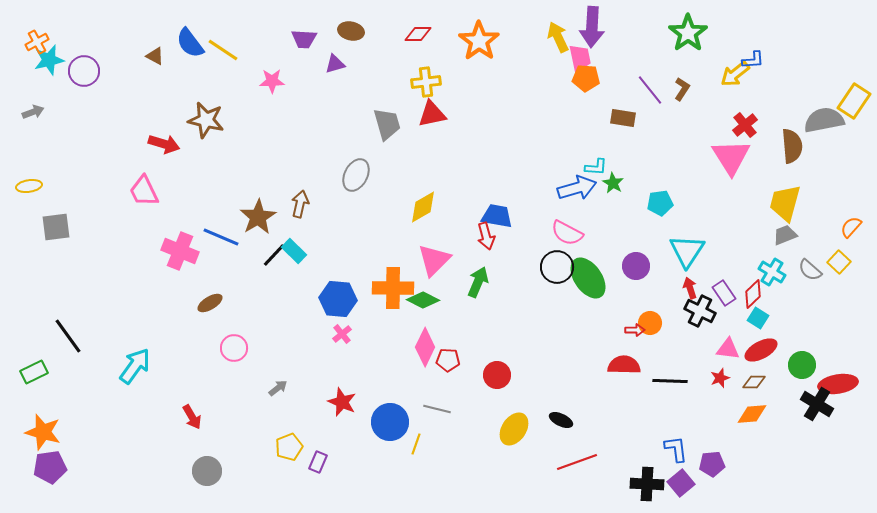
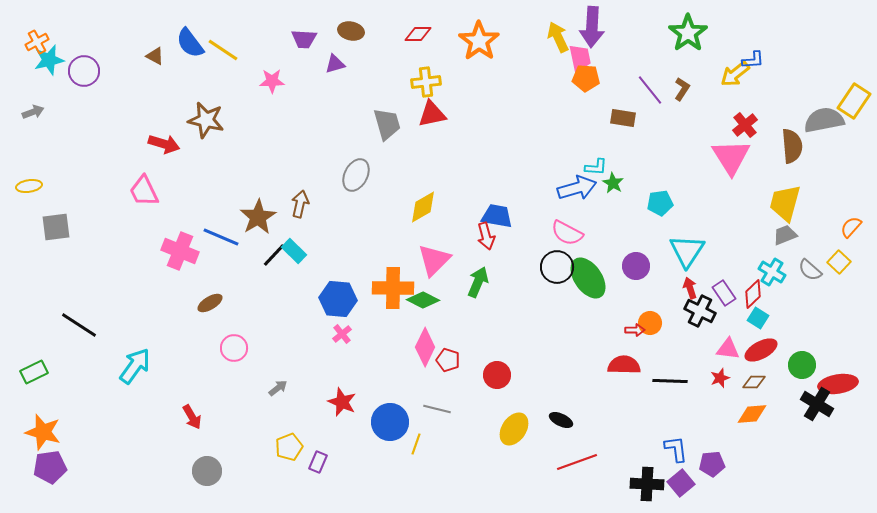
black line at (68, 336): moved 11 px right, 11 px up; rotated 21 degrees counterclockwise
red pentagon at (448, 360): rotated 15 degrees clockwise
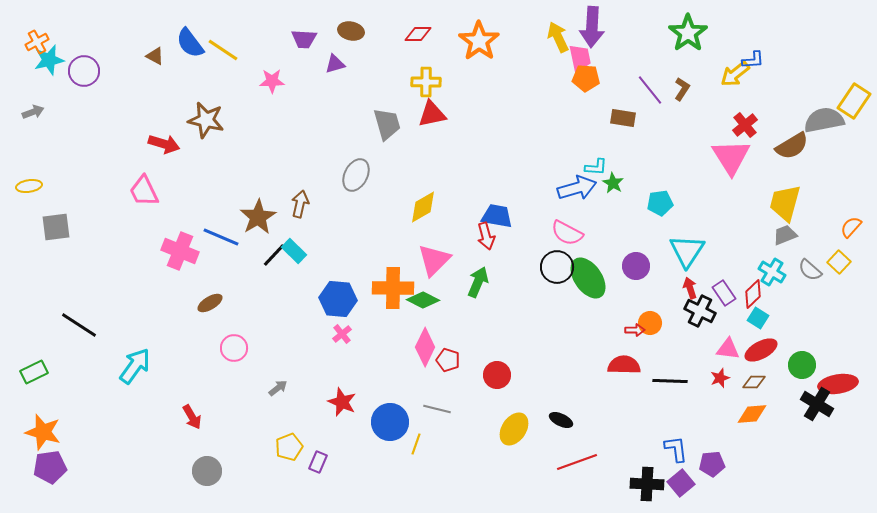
yellow cross at (426, 82): rotated 8 degrees clockwise
brown semicircle at (792, 146): rotated 64 degrees clockwise
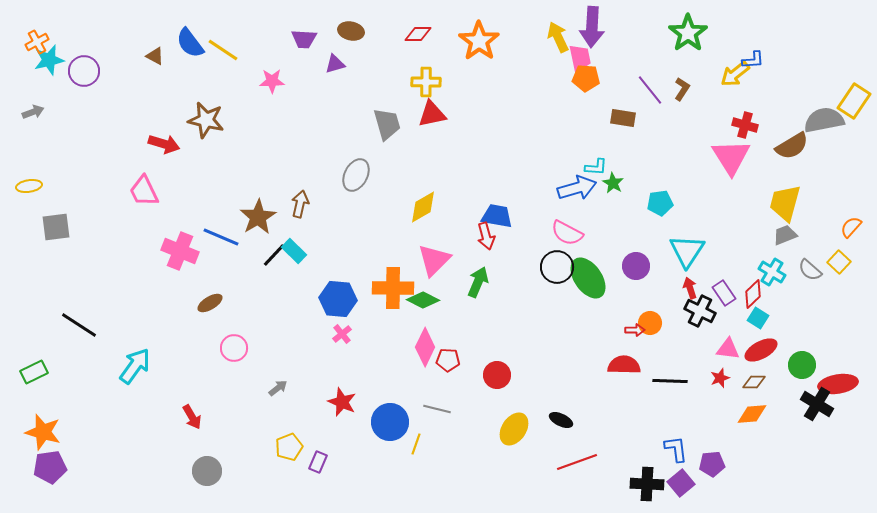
red cross at (745, 125): rotated 35 degrees counterclockwise
red pentagon at (448, 360): rotated 15 degrees counterclockwise
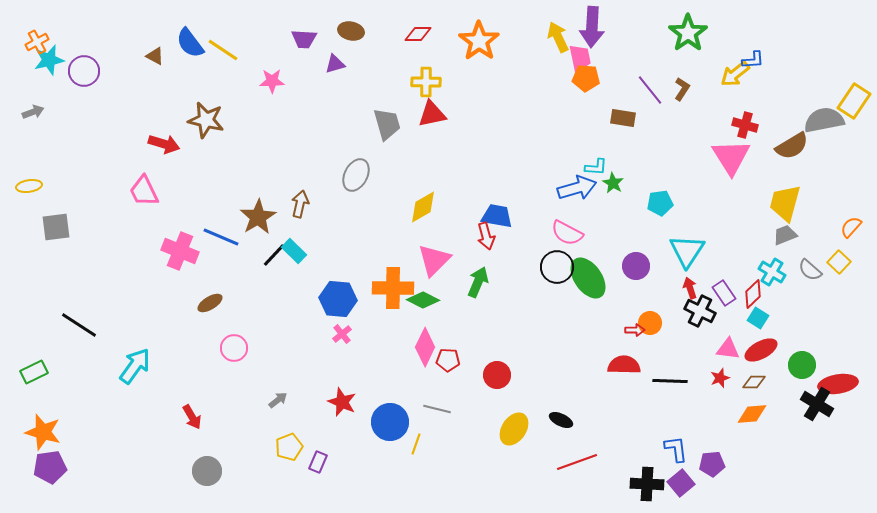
gray arrow at (278, 388): moved 12 px down
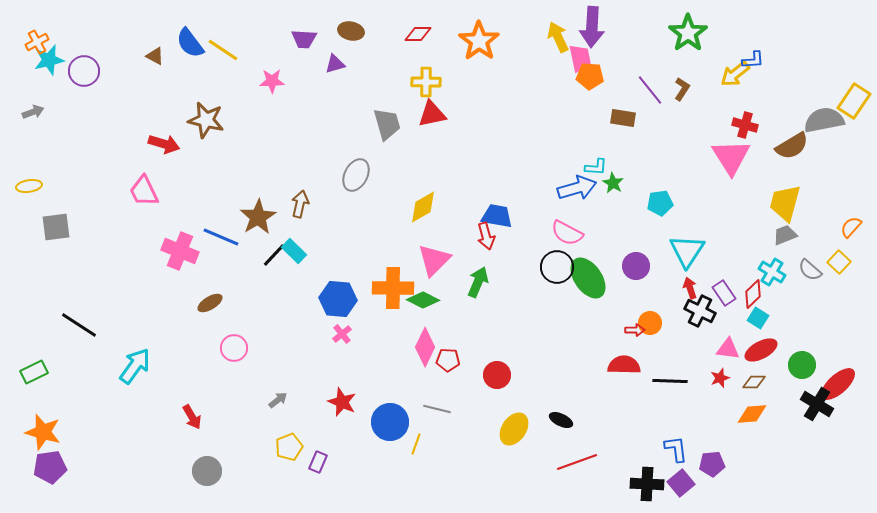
orange pentagon at (586, 78): moved 4 px right, 2 px up
red ellipse at (838, 384): rotated 33 degrees counterclockwise
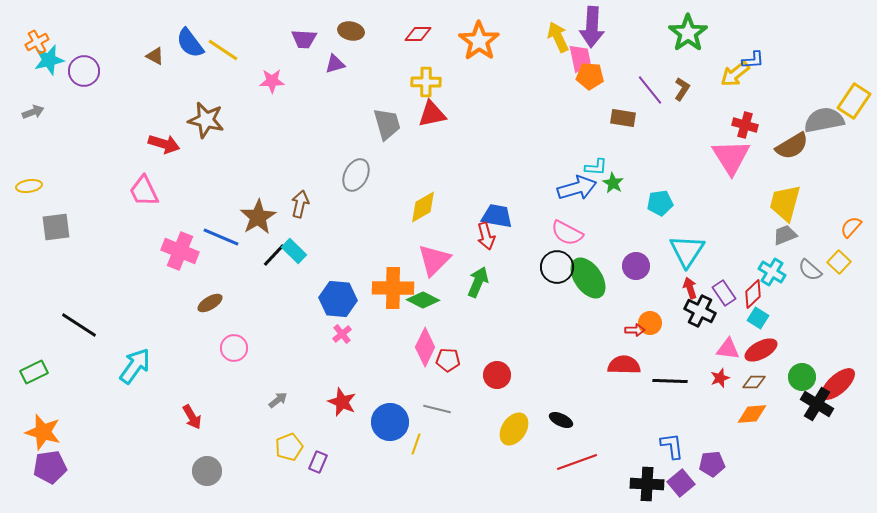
green circle at (802, 365): moved 12 px down
blue L-shape at (676, 449): moved 4 px left, 3 px up
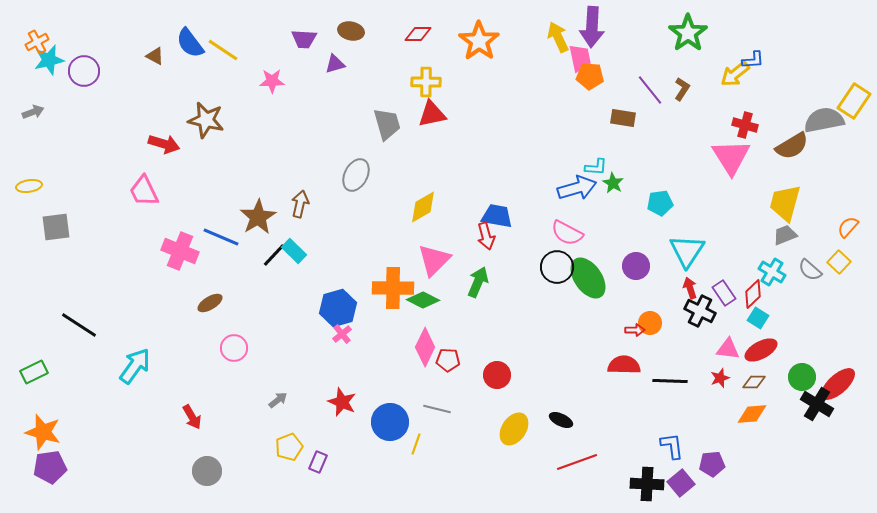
orange semicircle at (851, 227): moved 3 px left
blue hexagon at (338, 299): moved 9 px down; rotated 21 degrees counterclockwise
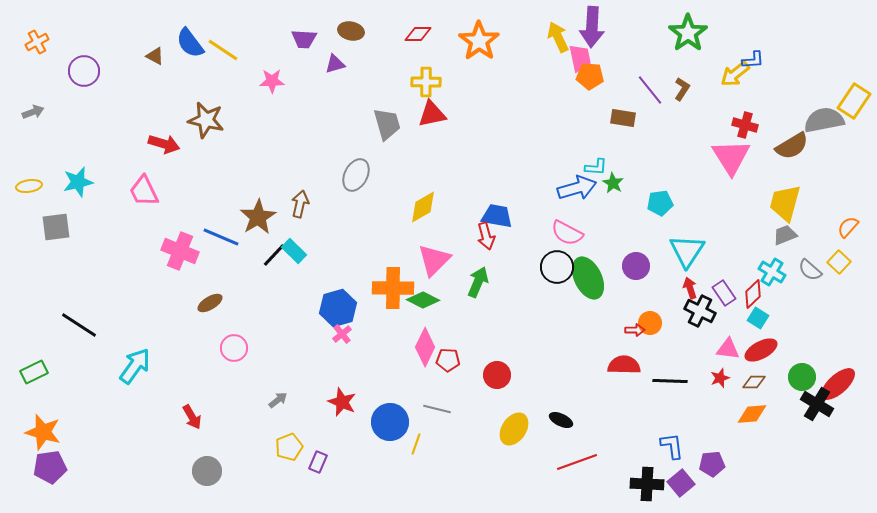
cyan star at (49, 60): moved 29 px right, 122 px down
green ellipse at (588, 278): rotated 9 degrees clockwise
